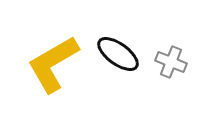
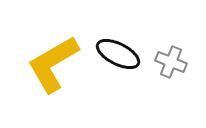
black ellipse: rotated 9 degrees counterclockwise
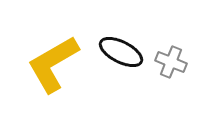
black ellipse: moved 3 px right, 2 px up
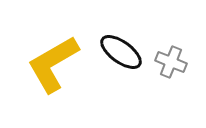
black ellipse: rotated 9 degrees clockwise
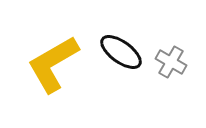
gray cross: rotated 8 degrees clockwise
